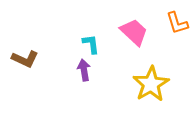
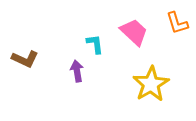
cyan L-shape: moved 4 px right
purple arrow: moved 7 px left, 1 px down
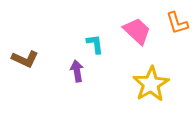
pink trapezoid: moved 3 px right, 1 px up
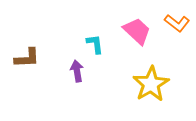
orange L-shape: rotated 35 degrees counterclockwise
brown L-shape: moved 2 px right, 1 px up; rotated 28 degrees counterclockwise
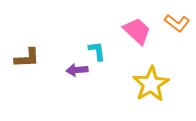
cyan L-shape: moved 2 px right, 7 px down
purple arrow: moved 1 px up; rotated 85 degrees counterclockwise
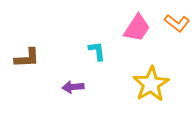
pink trapezoid: moved 3 px up; rotated 80 degrees clockwise
purple arrow: moved 4 px left, 17 px down
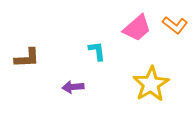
orange L-shape: moved 2 px left, 2 px down
pink trapezoid: rotated 16 degrees clockwise
